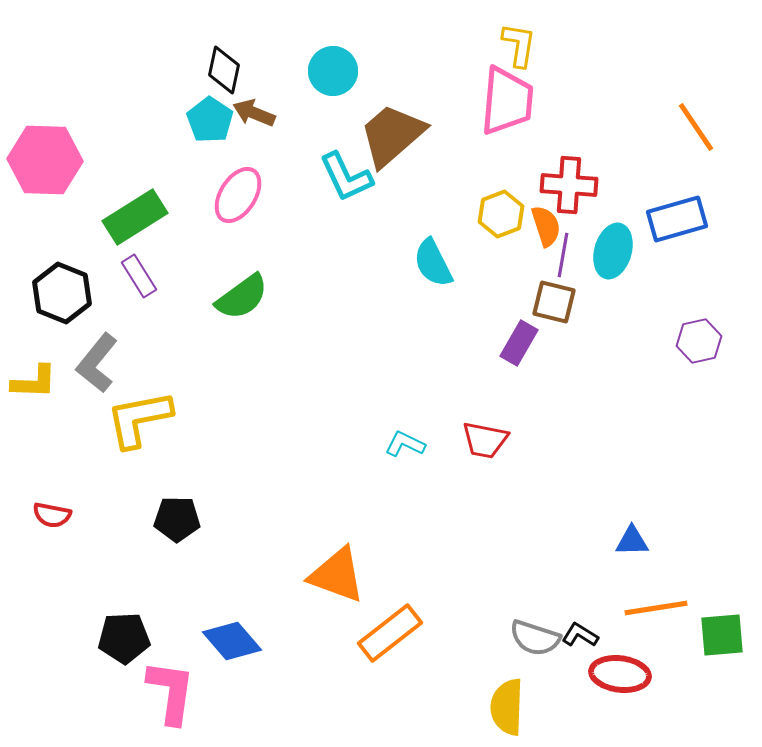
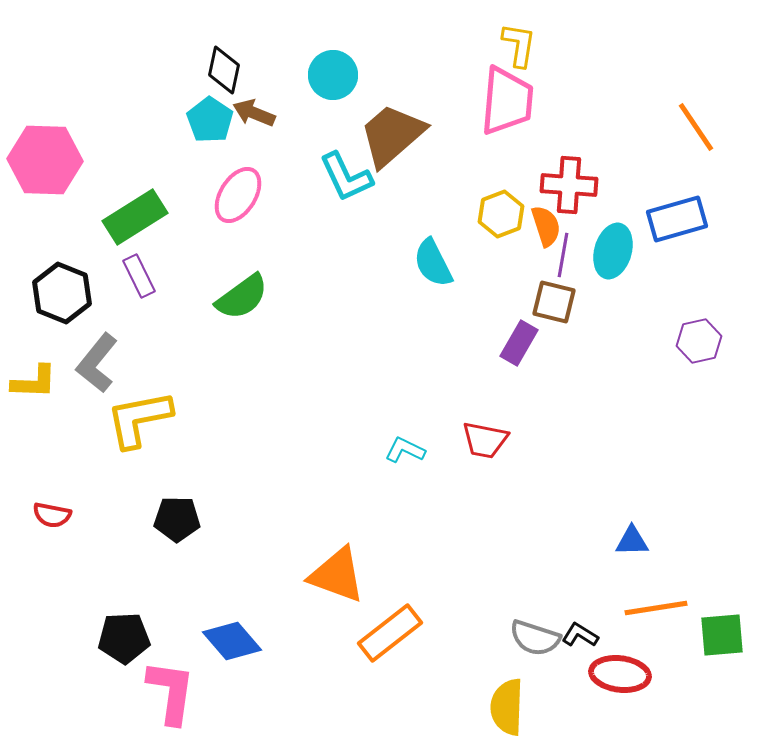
cyan circle at (333, 71): moved 4 px down
purple rectangle at (139, 276): rotated 6 degrees clockwise
cyan L-shape at (405, 444): moved 6 px down
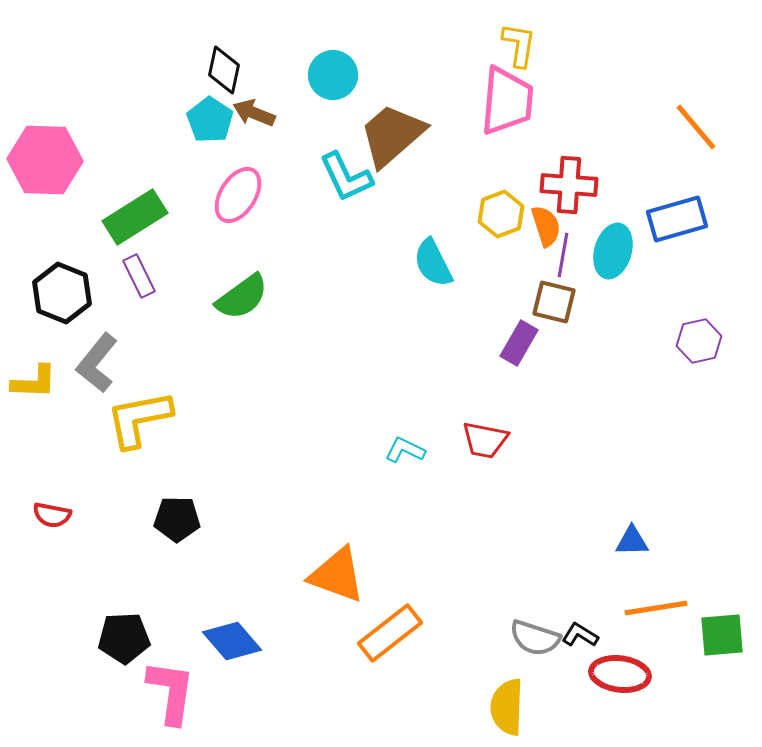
orange line at (696, 127): rotated 6 degrees counterclockwise
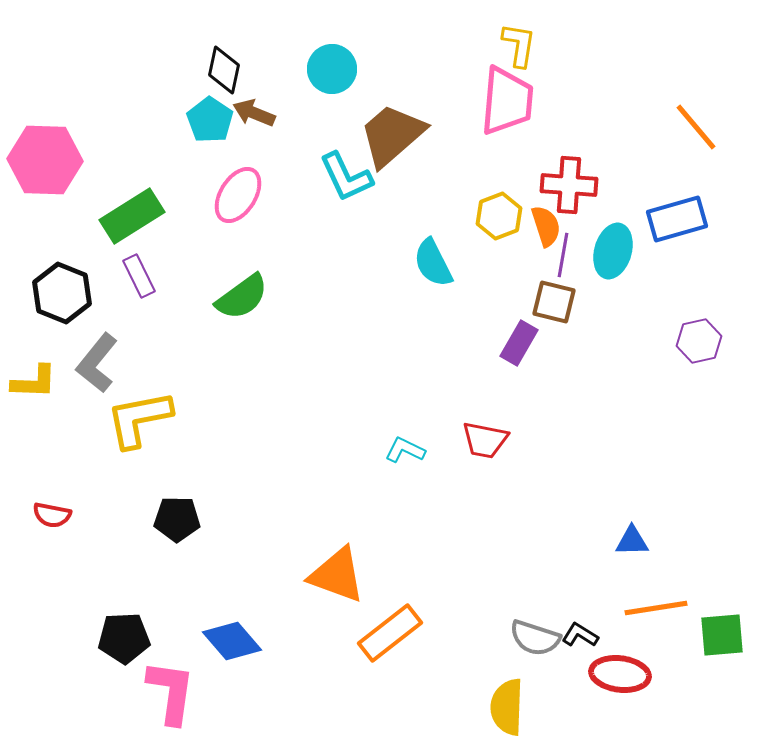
cyan circle at (333, 75): moved 1 px left, 6 px up
yellow hexagon at (501, 214): moved 2 px left, 2 px down
green rectangle at (135, 217): moved 3 px left, 1 px up
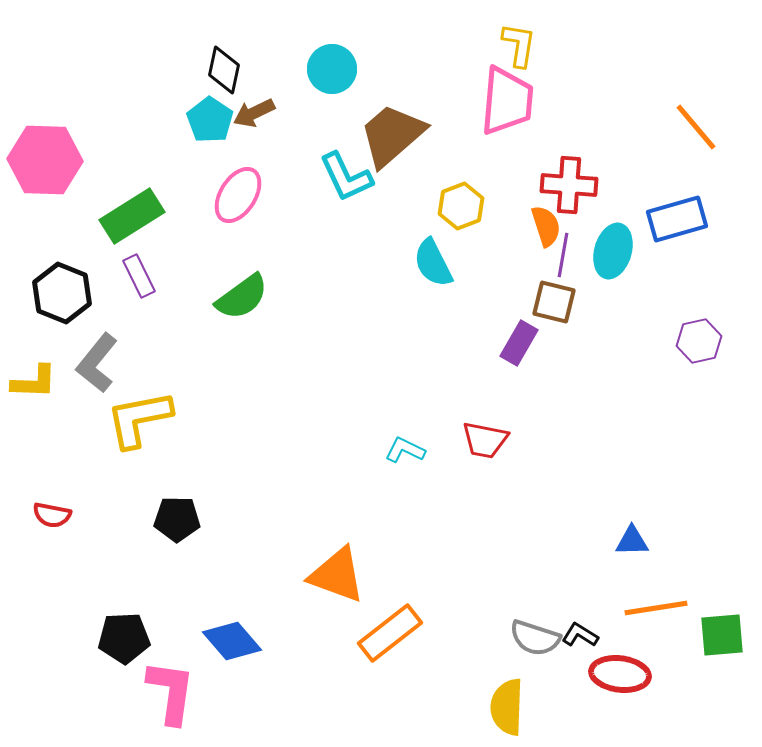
brown arrow at (254, 113): rotated 48 degrees counterclockwise
yellow hexagon at (499, 216): moved 38 px left, 10 px up
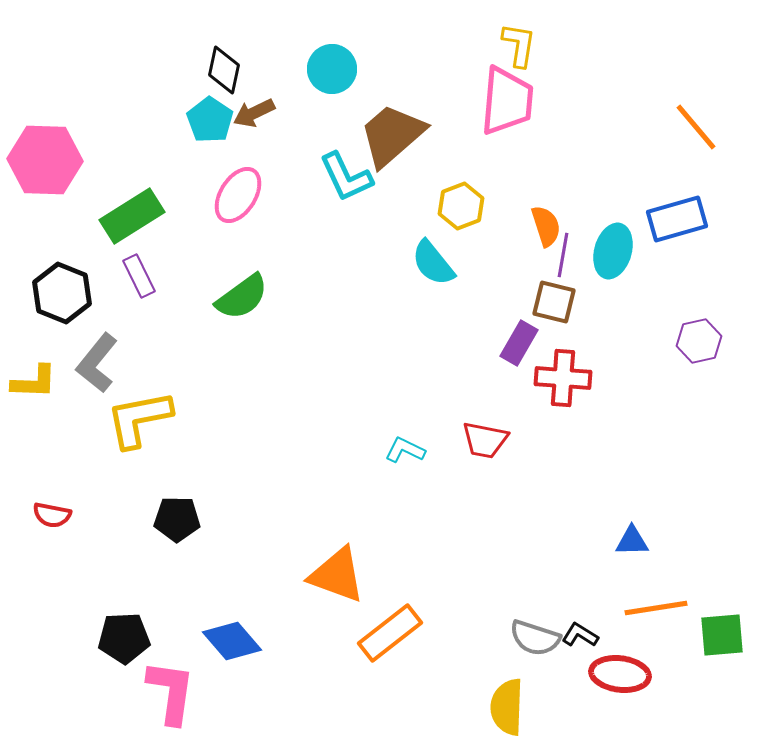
red cross at (569, 185): moved 6 px left, 193 px down
cyan semicircle at (433, 263): rotated 12 degrees counterclockwise
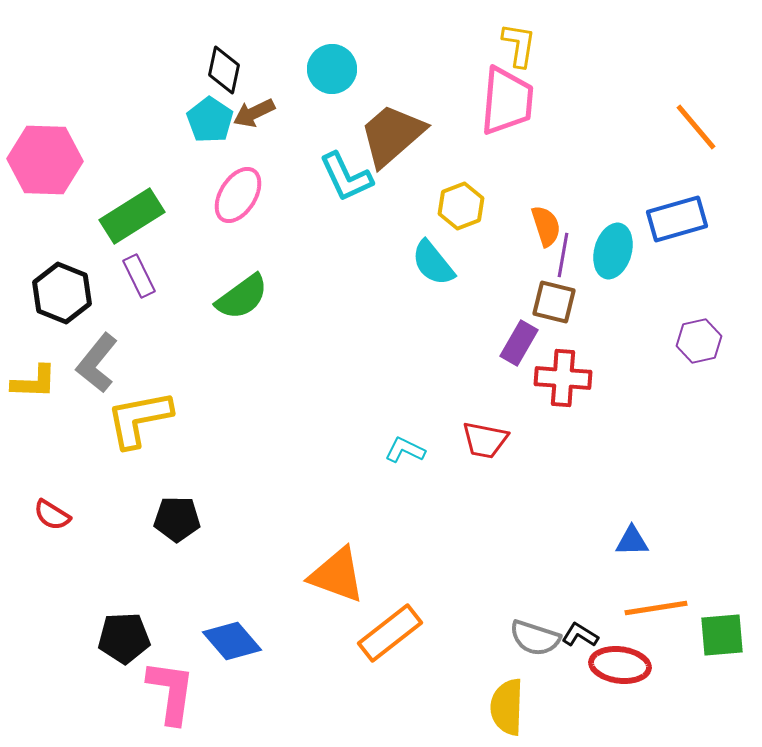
red semicircle at (52, 515): rotated 21 degrees clockwise
red ellipse at (620, 674): moved 9 px up
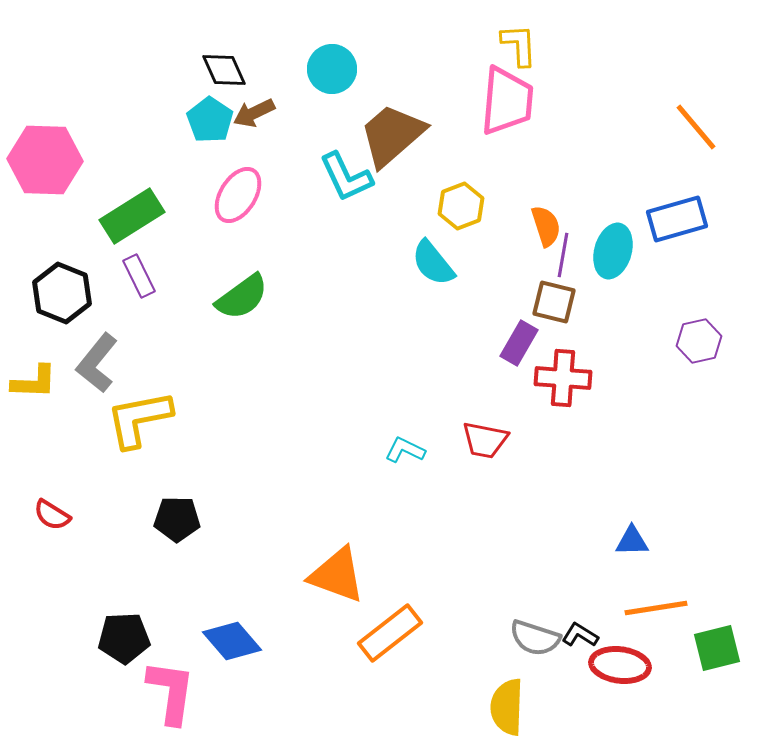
yellow L-shape at (519, 45): rotated 12 degrees counterclockwise
black diamond at (224, 70): rotated 36 degrees counterclockwise
green square at (722, 635): moved 5 px left, 13 px down; rotated 9 degrees counterclockwise
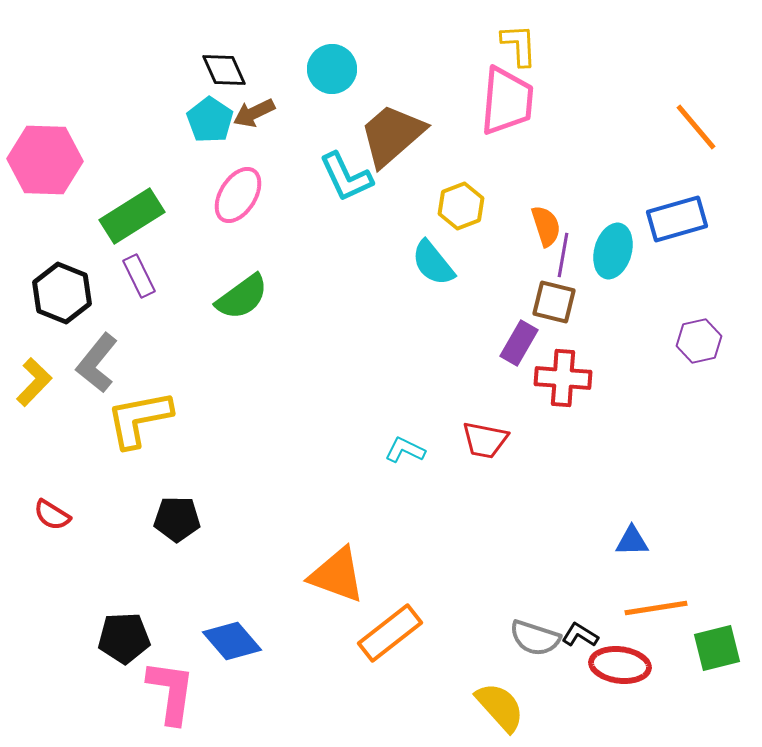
yellow L-shape at (34, 382): rotated 48 degrees counterclockwise
yellow semicircle at (507, 707): moved 7 px left; rotated 136 degrees clockwise
